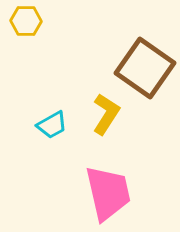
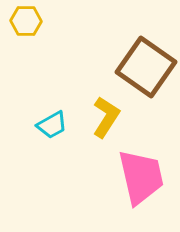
brown square: moved 1 px right, 1 px up
yellow L-shape: moved 3 px down
pink trapezoid: moved 33 px right, 16 px up
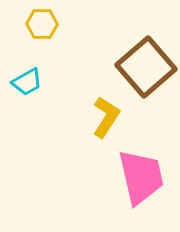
yellow hexagon: moved 16 px right, 3 px down
brown square: rotated 14 degrees clockwise
cyan trapezoid: moved 25 px left, 43 px up
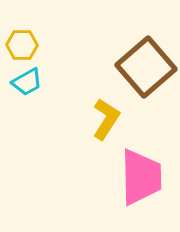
yellow hexagon: moved 20 px left, 21 px down
yellow L-shape: moved 2 px down
pink trapezoid: rotated 12 degrees clockwise
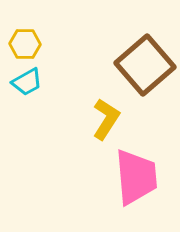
yellow hexagon: moved 3 px right, 1 px up
brown square: moved 1 px left, 2 px up
pink trapezoid: moved 5 px left; rotated 4 degrees counterclockwise
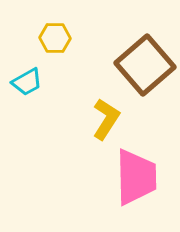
yellow hexagon: moved 30 px right, 6 px up
pink trapezoid: rotated 4 degrees clockwise
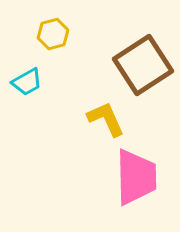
yellow hexagon: moved 2 px left, 4 px up; rotated 16 degrees counterclockwise
brown square: moved 2 px left; rotated 8 degrees clockwise
yellow L-shape: rotated 57 degrees counterclockwise
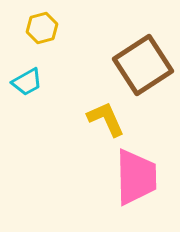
yellow hexagon: moved 11 px left, 6 px up
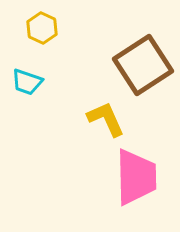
yellow hexagon: rotated 20 degrees counterclockwise
cyan trapezoid: rotated 48 degrees clockwise
